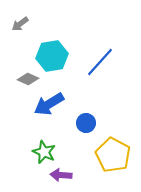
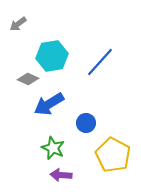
gray arrow: moved 2 px left
green star: moved 9 px right, 4 px up
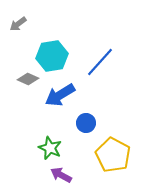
blue arrow: moved 11 px right, 9 px up
green star: moved 3 px left
purple arrow: rotated 25 degrees clockwise
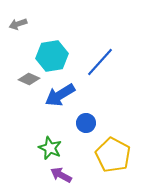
gray arrow: rotated 18 degrees clockwise
gray diamond: moved 1 px right
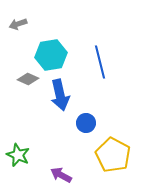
cyan hexagon: moved 1 px left, 1 px up
blue line: rotated 56 degrees counterclockwise
gray diamond: moved 1 px left
blue arrow: rotated 72 degrees counterclockwise
green star: moved 32 px left, 7 px down
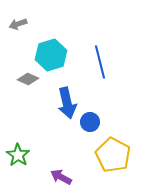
cyan hexagon: rotated 8 degrees counterclockwise
blue arrow: moved 7 px right, 8 px down
blue circle: moved 4 px right, 1 px up
green star: rotated 10 degrees clockwise
purple arrow: moved 2 px down
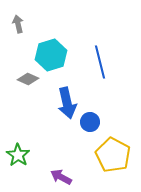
gray arrow: rotated 96 degrees clockwise
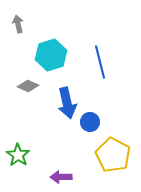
gray diamond: moved 7 px down
purple arrow: rotated 30 degrees counterclockwise
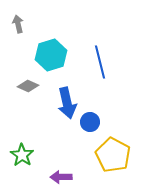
green star: moved 4 px right
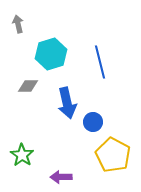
cyan hexagon: moved 1 px up
gray diamond: rotated 25 degrees counterclockwise
blue circle: moved 3 px right
